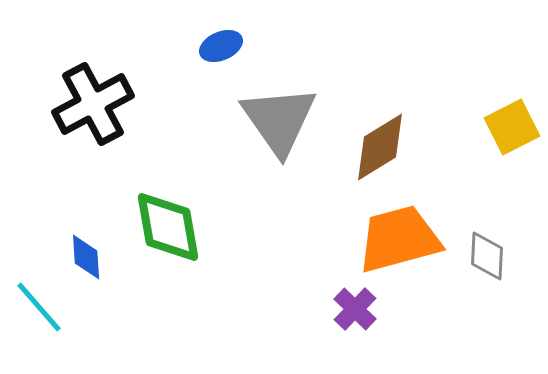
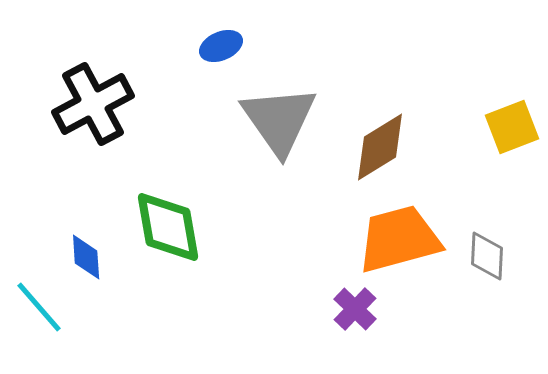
yellow square: rotated 6 degrees clockwise
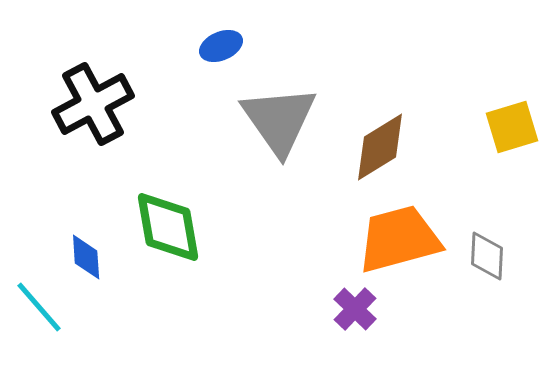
yellow square: rotated 4 degrees clockwise
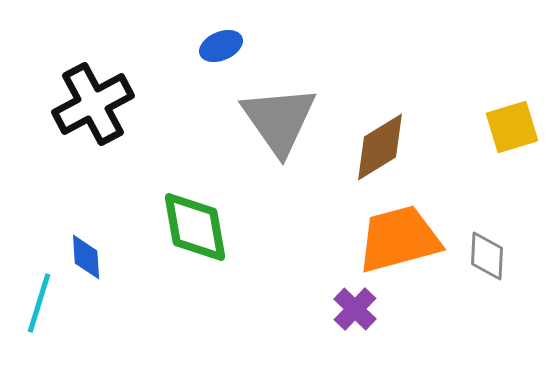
green diamond: moved 27 px right
cyan line: moved 4 px up; rotated 58 degrees clockwise
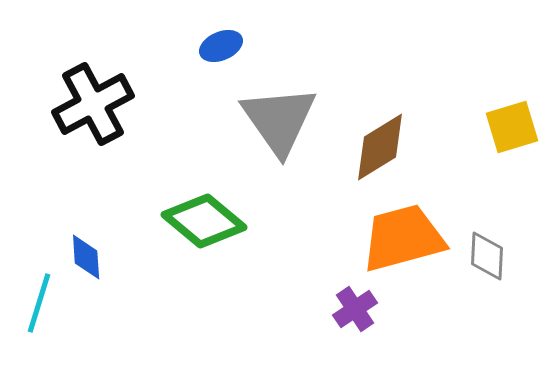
green diamond: moved 9 px right, 6 px up; rotated 40 degrees counterclockwise
orange trapezoid: moved 4 px right, 1 px up
purple cross: rotated 12 degrees clockwise
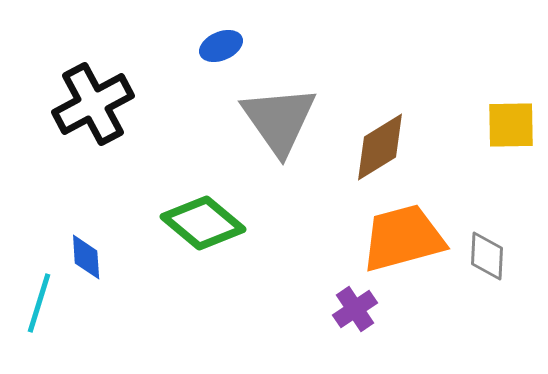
yellow square: moved 1 px left, 2 px up; rotated 16 degrees clockwise
green diamond: moved 1 px left, 2 px down
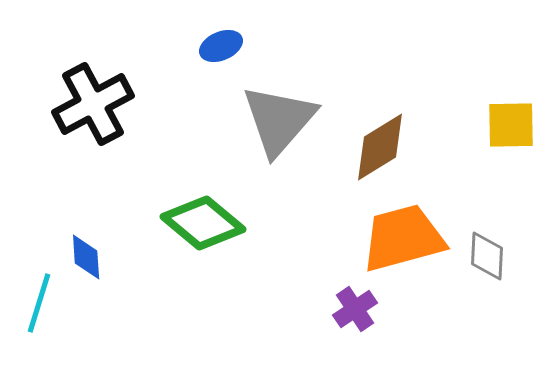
gray triangle: rotated 16 degrees clockwise
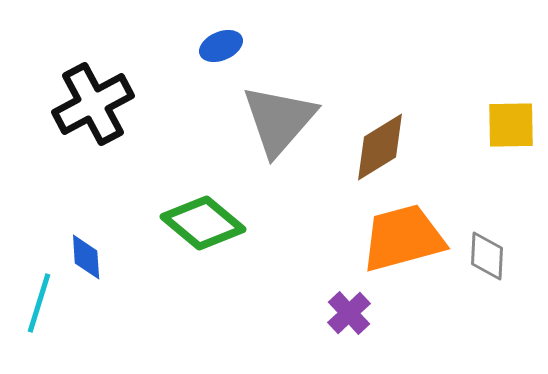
purple cross: moved 6 px left, 4 px down; rotated 9 degrees counterclockwise
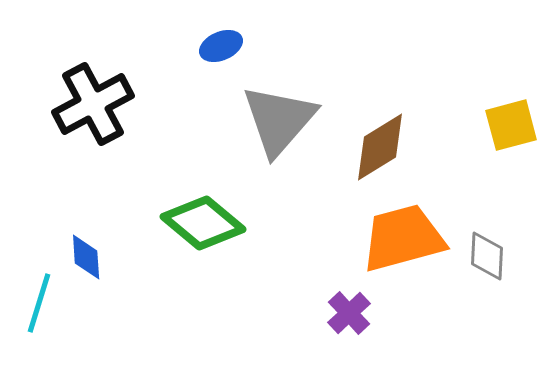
yellow square: rotated 14 degrees counterclockwise
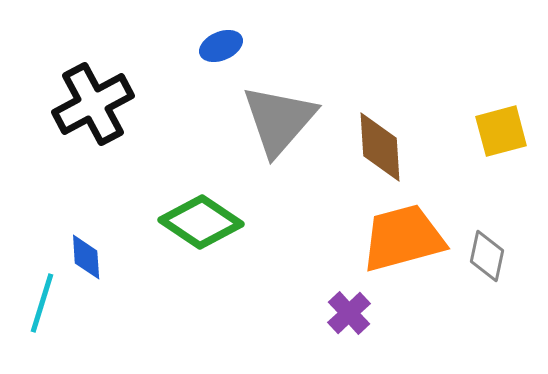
yellow square: moved 10 px left, 6 px down
brown diamond: rotated 62 degrees counterclockwise
green diamond: moved 2 px left, 1 px up; rotated 6 degrees counterclockwise
gray diamond: rotated 9 degrees clockwise
cyan line: moved 3 px right
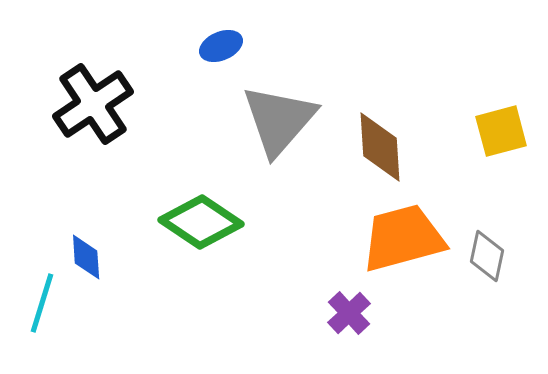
black cross: rotated 6 degrees counterclockwise
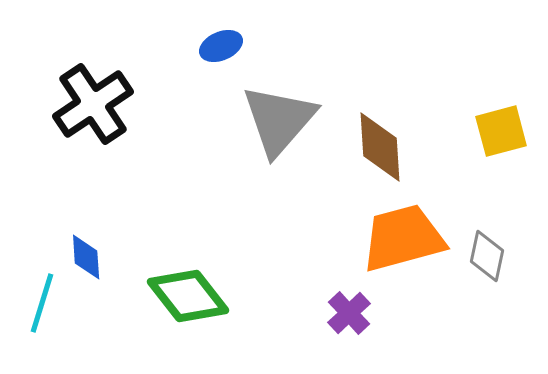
green diamond: moved 13 px left, 74 px down; rotated 18 degrees clockwise
